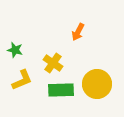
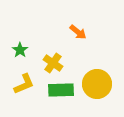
orange arrow: rotated 78 degrees counterclockwise
green star: moved 5 px right; rotated 21 degrees clockwise
yellow L-shape: moved 2 px right, 4 px down
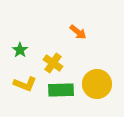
yellow L-shape: moved 1 px right; rotated 45 degrees clockwise
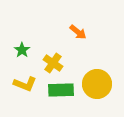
green star: moved 2 px right
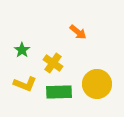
green rectangle: moved 2 px left, 2 px down
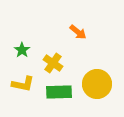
yellow L-shape: moved 2 px left; rotated 10 degrees counterclockwise
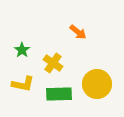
green rectangle: moved 2 px down
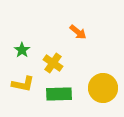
yellow circle: moved 6 px right, 4 px down
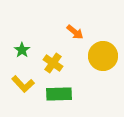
orange arrow: moved 3 px left
yellow L-shape: rotated 35 degrees clockwise
yellow circle: moved 32 px up
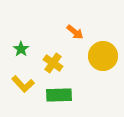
green star: moved 1 px left, 1 px up
green rectangle: moved 1 px down
